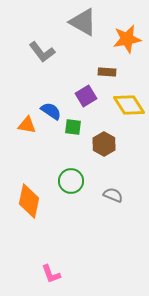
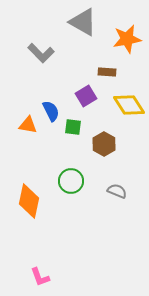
gray L-shape: moved 1 px left, 1 px down; rotated 8 degrees counterclockwise
blue semicircle: rotated 30 degrees clockwise
orange triangle: moved 1 px right
gray semicircle: moved 4 px right, 4 px up
pink L-shape: moved 11 px left, 3 px down
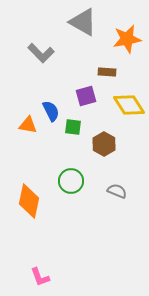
purple square: rotated 15 degrees clockwise
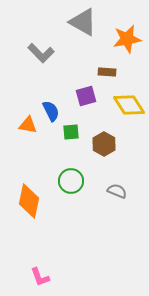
green square: moved 2 px left, 5 px down; rotated 12 degrees counterclockwise
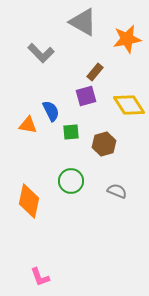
brown rectangle: moved 12 px left; rotated 54 degrees counterclockwise
brown hexagon: rotated 15 degrees clockwise
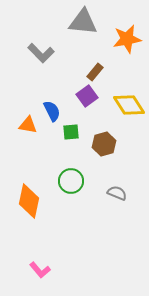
gray triangle: rotated 24 degrees counterclockwise
purple square: moved 1 px right; rotated 20 degrees counterclockwise
blue semicircle: moved 1 px right
gray semicircle: moved 2 px down
pink L-shape: moved 7 px up; rotated 20 degrees counterclockwise
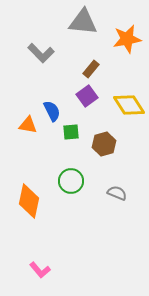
brown rectangle: moved 4 px left, 3 px up
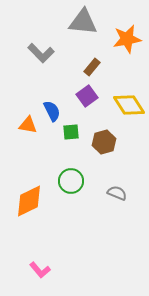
brown rectangle: moved 1 px right, 2 px up
brown hexagon: moved 2 px up
orange diamond: rotated 52 degrees clockwise
